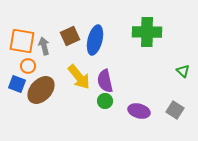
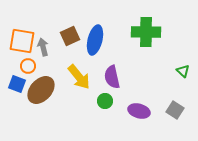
green cross: moved 1 px left
gray arrow: moved 1 px left, 1 px down
purple semicircle: moved 7 px right, 4 px up
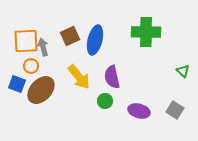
orange square: moved 4 px right; rotated 12 degrees counterclockwise
orange circle: moved 3 px right
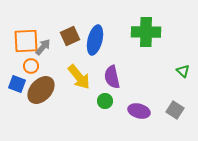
gray arrow: rotated 54 degrees clockwise
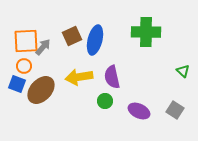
brown square: moved 2 px right
orange circle: moved 7 px left
yellow arrow: rotated 120 degrees clockwise
purple ellipse: rotated 10 degrees clockwise
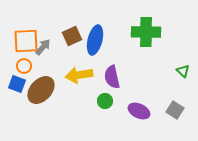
yellow arrow: moved 2 px up
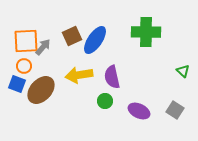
blue ellipse: rotated 20 degrees clockwise
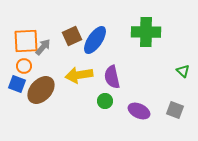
gray square: rotated 12 degrees counterclockwise
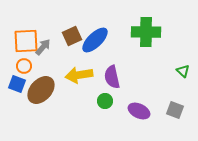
blue ellipse: rotated 12 degrees clockwise
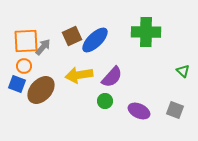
purple semicircle: rotated 125 degrees counterclockwise
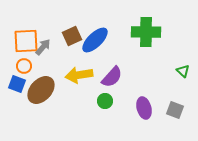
purple ellipse: moved 5 px right, 3 px up; rotated 50 degrees clockwise
